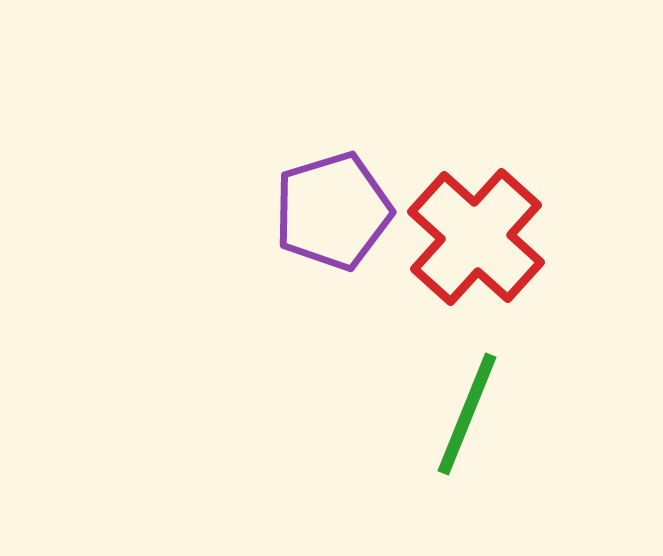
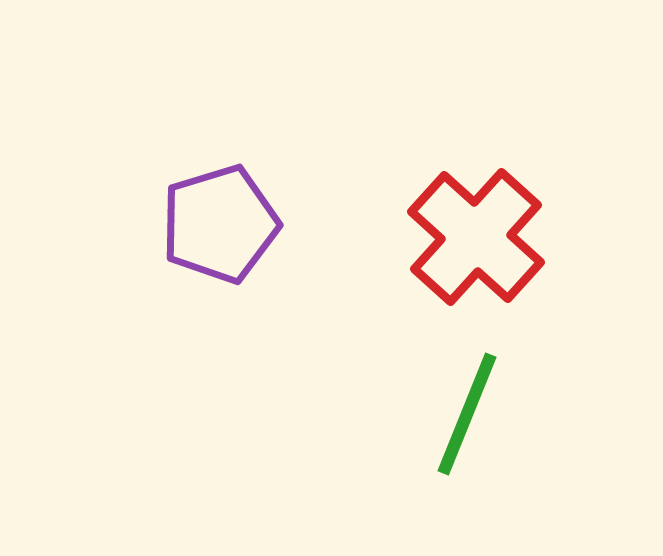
purple pentagon: moved 113 px left, 13 px down
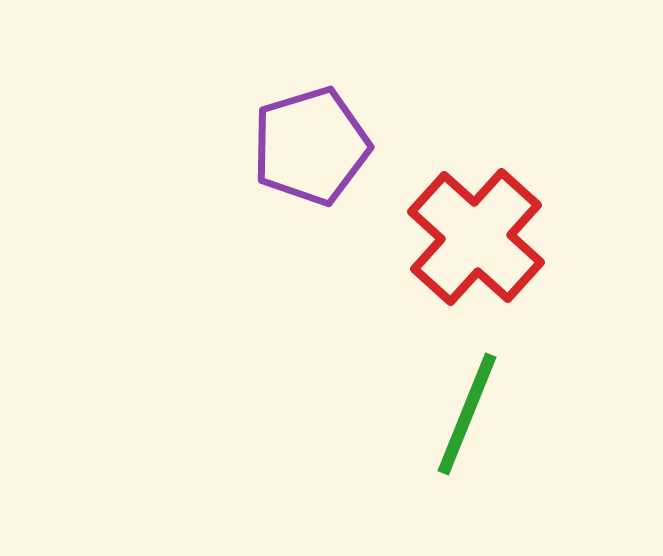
purple pentagon: moved 91 px right, 78 px up
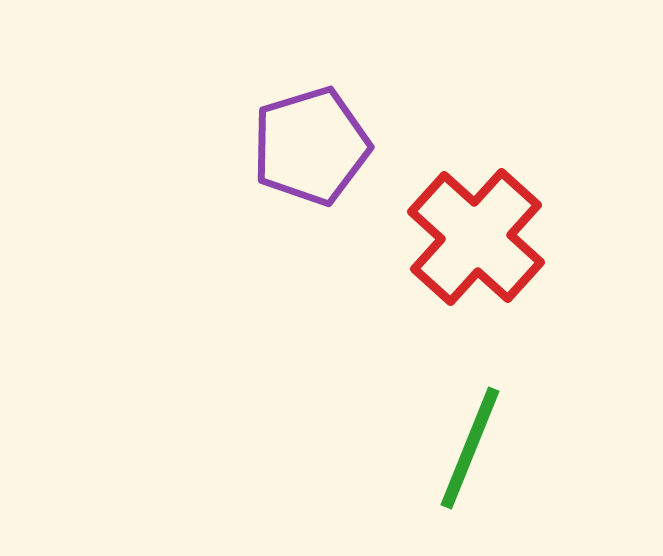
green line: moved 3 px right, 34 px down
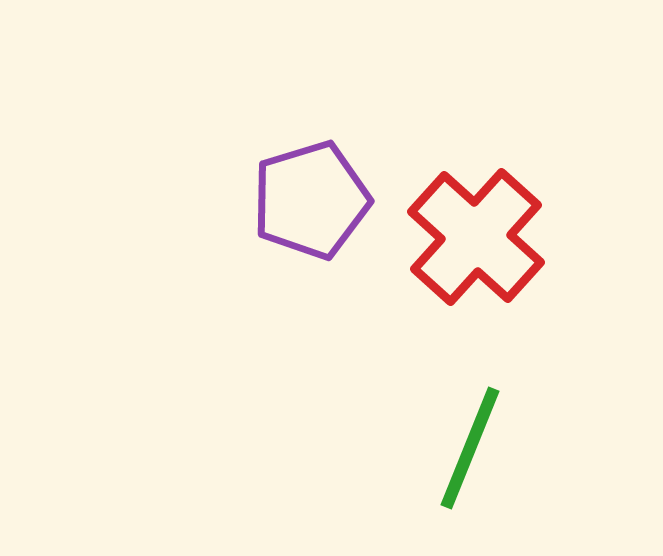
purple pentagon: moved 54 px down
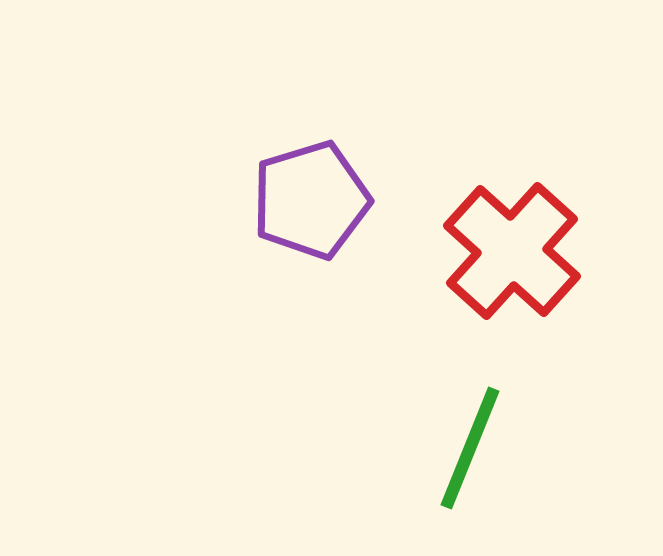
red cross: moved 36 px right, 14 px down
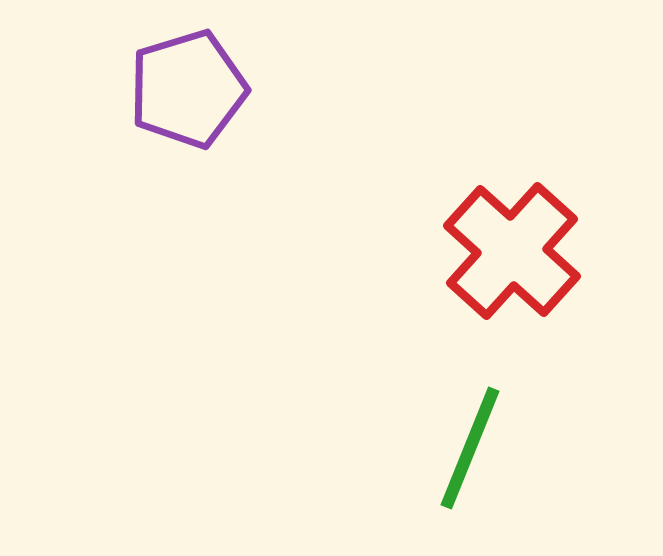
purple pentagon: moved 123 px left, 111 px up
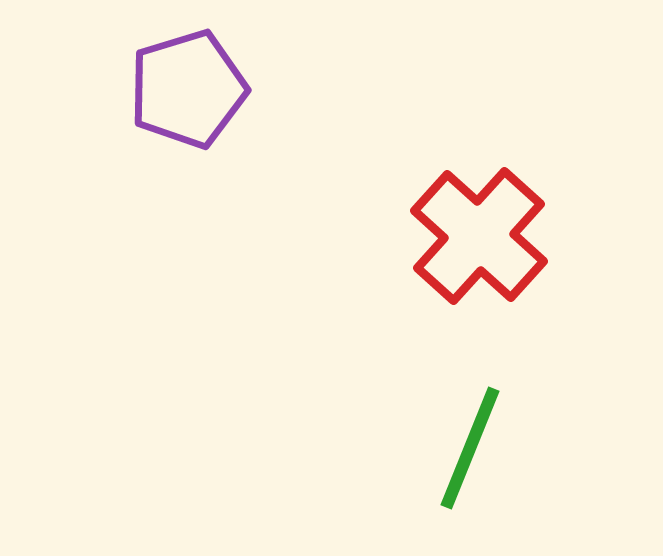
red cross: moved 33 px left, 15 px up
